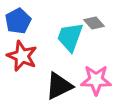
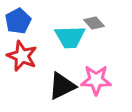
cyan trapezoid: rotated 112 degrees counterclockwise
black triangle: moved 3 px right
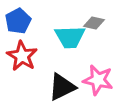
gray diamond: rotated 35 degrees counterclockwise
red star: rotated 8 degrees clockwise
pink star: moved 2 px right; rotated 12 degrees clockwise
black triangle: moved 1 px down
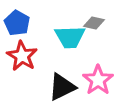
blue pentagon: moved 1 px left, 2 px down; rotated 15 degrees counterclockwise
pink star: rotated 24 degrees clockwise
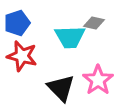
blue pentagon: rotated 25 degrees clockwise
red star: rotated 16 degrees counterclockwise
black triangle: moved 1 px left, 1 px down; rotated 48 degrees counterclockwise
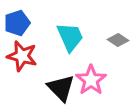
gray diamond: moved 24 px right, 17 px down; rotated 20 degrees clockwise
cyan trapezoid: rotated 112 degrees counterclockwise
pink star: moved 7 px left
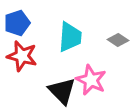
cyan trapezoid: rotated 28 degrees clockwise
pink star: rotated 12 degrees counterclockwise
black triangle: moved 1 px right, 3 px down
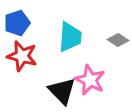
pink star: moved 1 px left
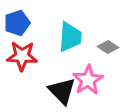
gray diamond: moved 10 px left, 7 px down
red star: rotated 12 degrees counterclockwise
pink star: moved 2 px left; rotated 16 degrees clockwise
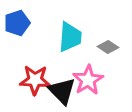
red star: moved 13 px right, 24 px down
